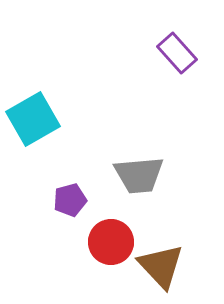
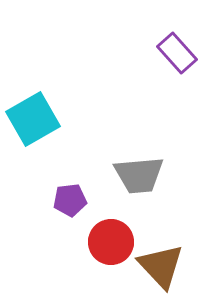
purple pentagon: rotated 8 degrees clockwise
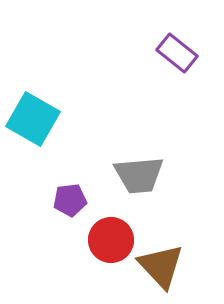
purple rectangle: rotated 9 degrees counterclockwise
cyan square: rotated 30 degrees counterclockwise
red circle: moved 2 px up
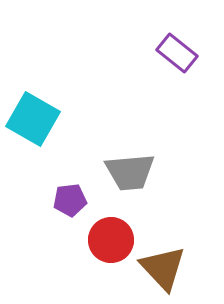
gray trapezoid: moved 9 px left, 3 px up
brown triangle: moved 2 px right, 2 px down
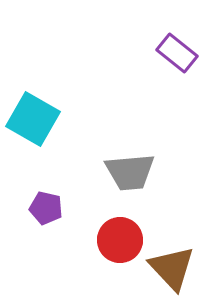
purple pentagon: moved 24 px left, 8 px down; rotated 20 degrees clockwise
red circle: moved 9 px right
brown triangle: moved 9 px right
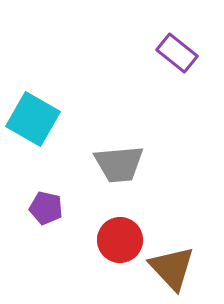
gray trapezoid: moved 11 px left, 8 px up
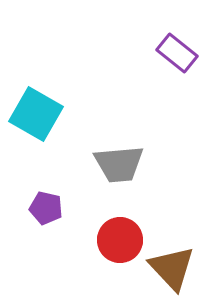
cyan square: moved 3 px right, 5 px up
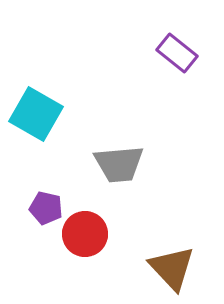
red circle: moved 35 px left, 6 px up
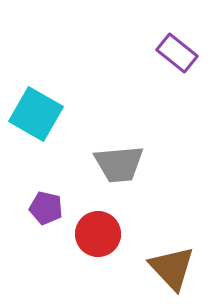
red circle: moved 13 px right
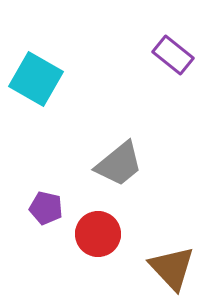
purple rectangle: moved 4 px left, 2 px down
cyan square: moved 35 px up
gray trapezoid: rotated 34 degrees counterclockwise
